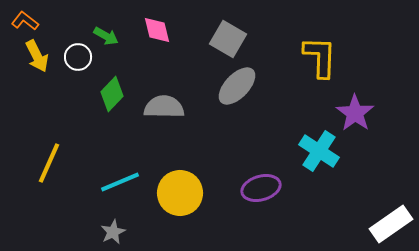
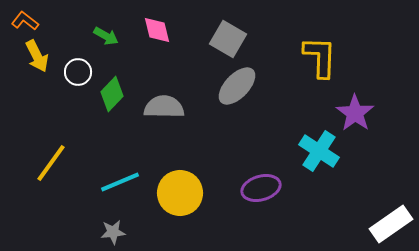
white circle: moved 15 px down
yellow line: moved 2 px right; rotated 12 degrees clockwise
gray star: rotated 20 degrees clockwise
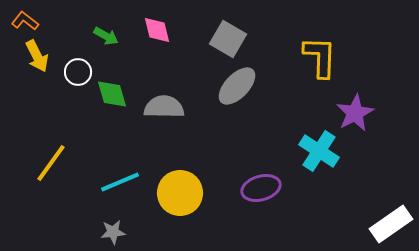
green diamond: rotated 60 degrees counterclockwise
purple star: rotated 9 degrees clockwise
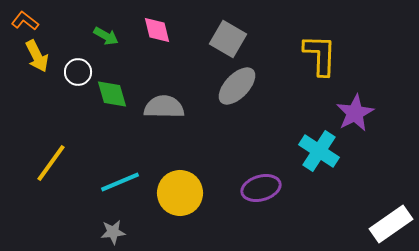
yellow L-shape: moved 2 px up
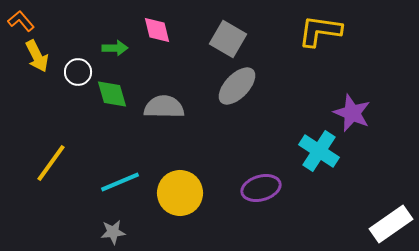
orange L-shape: moved 4 px left; rotated 12 degrees clockwise
green arrow: moved 9 px right, 12 px down; rotated 30 degrees counterclockwise
yellow L-shape: moved 24 px up; rotated 84 degrees counterclockwise
purple star: moved 3 px left; rotated 21 degrees counterclockwise
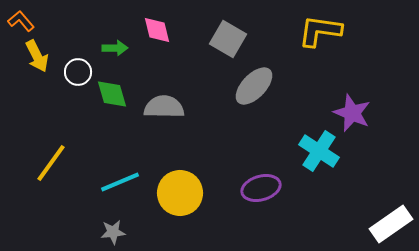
gray ellipse: moved 17 px right
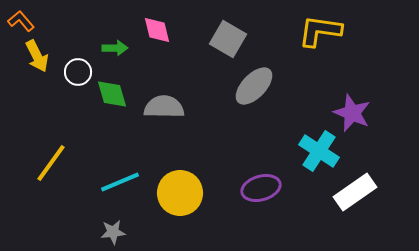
white rectangle: moved 36 px left, 32 px up
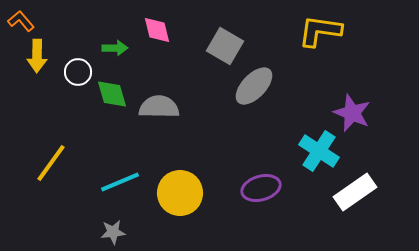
gray square: moved 3 px left, 7 px down
yellow arrow: rotated 28 degrees clockwise
gray semicircle: moved 5 px left
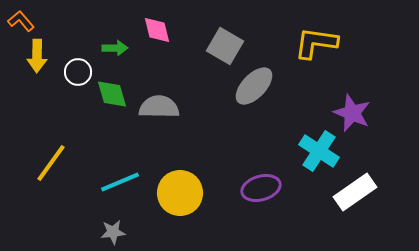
yellow L-shape: moved 4 px left, 12 px down
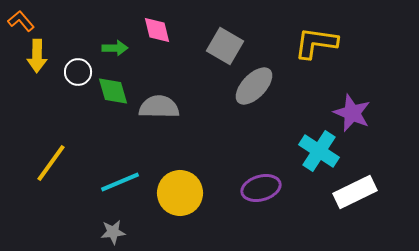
green diamond: moved 1 px right, 3 px up
white rectangle: rotated 9 degrees clockwise
